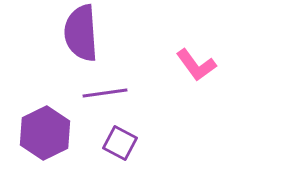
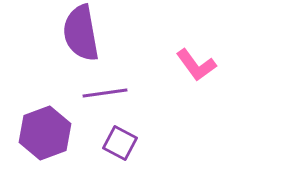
purple semicircle: rotated 6 degrees counterclockwise
purple hexagon: rotated 6 degrees clockwise
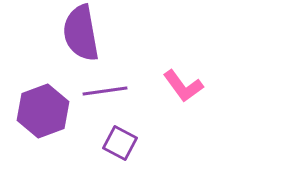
pink L-shape: moved 13 px left, 21 px down
purple line: moved 2 px up
purple hexagon: moved 2 px left, 22 px up
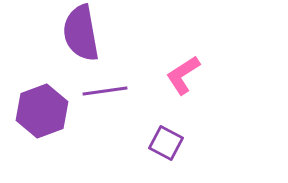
pink L-shape: moved 11 px up; rotated 93 degrees clockwise
purple hexagon: moved 1 px left
purple square: moved 46 px right
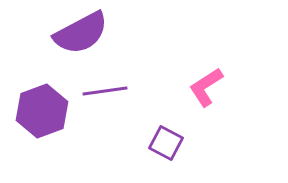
purple semicircle: rotated 108 degrees counterclockwise
pink L-shape: moved 23 px right, 12 px down
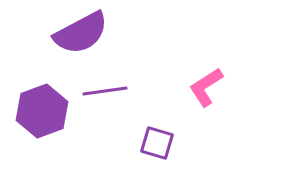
purple square: moved 9 px left; rotated 12 degrees counterclockwise
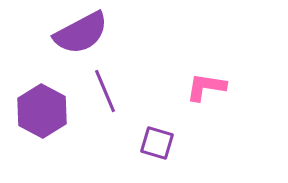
pink L-shape: rotated 42 degrees clockwise
purple line: rotated 75 degrees clockwise
purple hexagon: rotated 12 degrees counterclockwise
